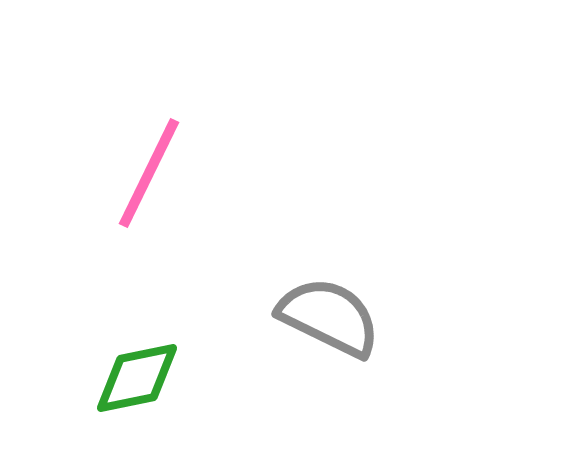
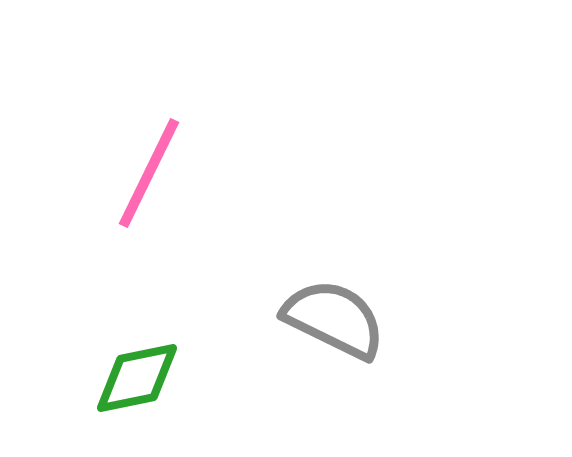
gray semicircle: moved 5 px right, 2 px down
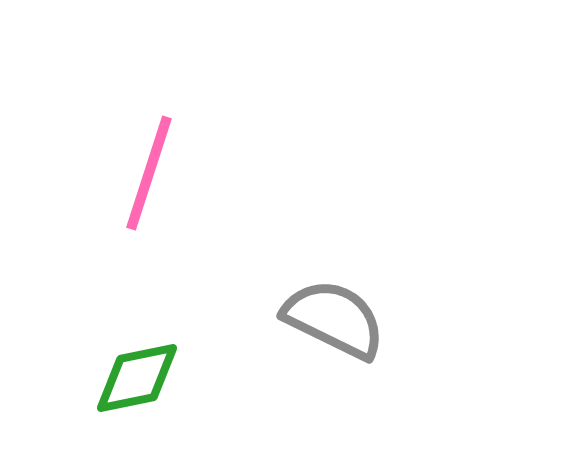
pink line: rotated 8 degrees counterclockwise
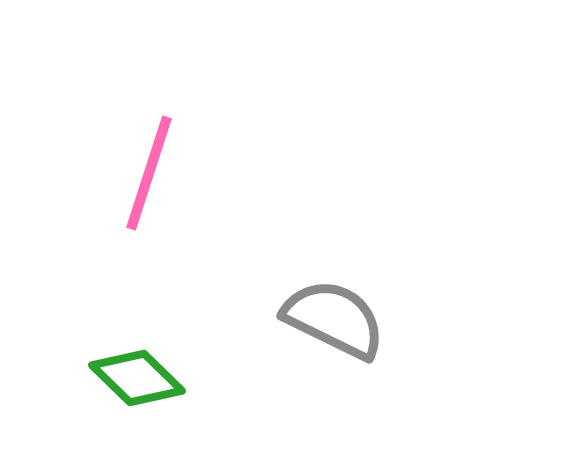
green diamond: rotated 56 degrees clockwise
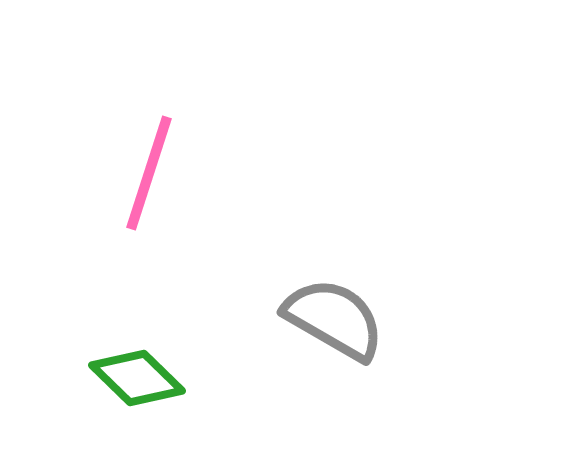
gray semicircle: rotated 4 degrees clockwise
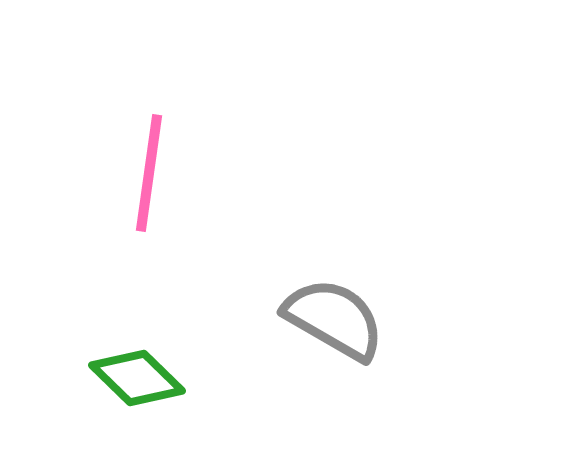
pink line: rotated 10 degrees counterclockwise
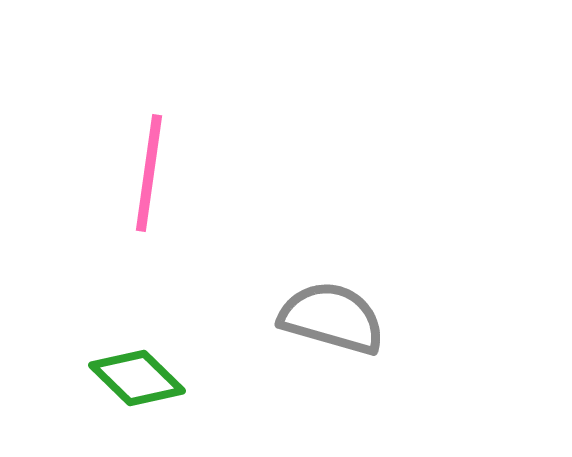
gray semicircle: moved 2 px left, 1 px up; rotated 14 degrees counterclockwise
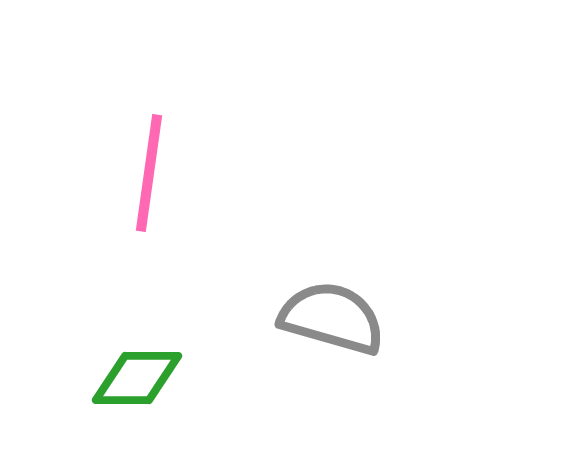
green diamond: rotated 44 degrees counterclockwise
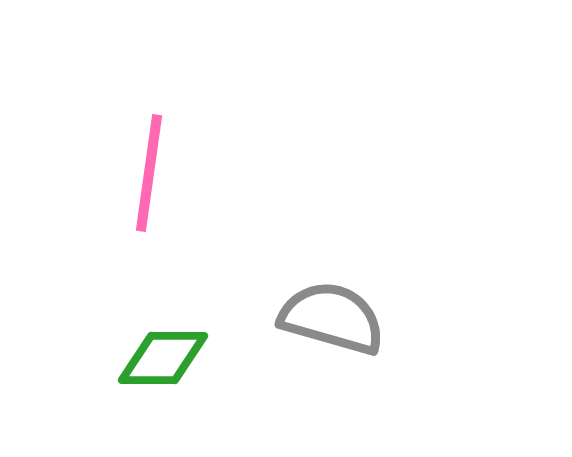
green diamond: moved 26 px right, 20 px up
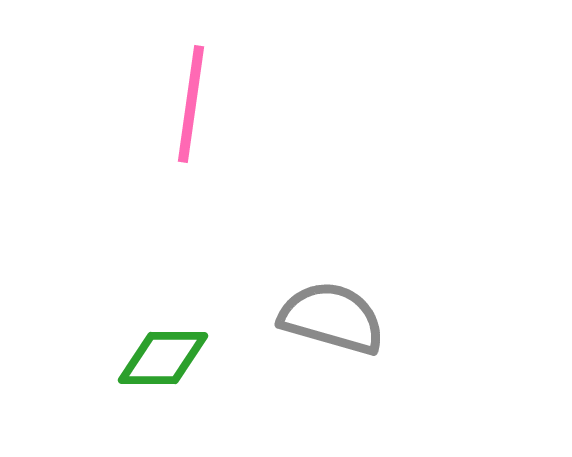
pink line: moved 42 px right, 69 px up
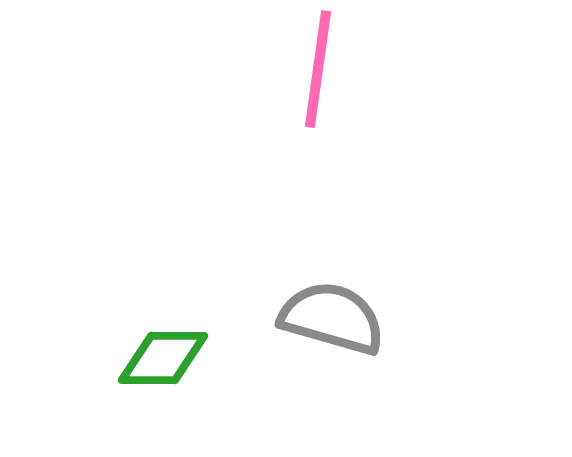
pink line: moved 127 px right, 35 px up
